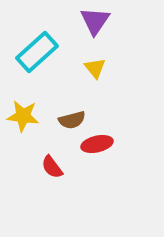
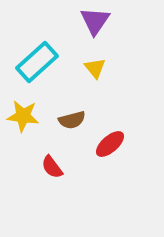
cyan rectangle: moved 10 px down
red ellipse: moved 13 px right; rotated 28 degrees counterclockwise
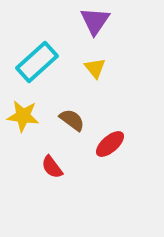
brown semicircle: rotated 128 degrees counterclockwise
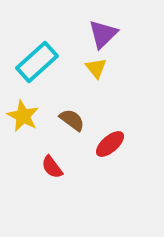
purple triangle: moved 8 px right, 13 px down; rotated 12 degrees clockwise
yellow triangle: moved 1 px right
yellow star: rotated 20 degrees clockwise
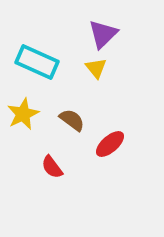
cyan rectangle: rotated 66 degrees clockwise
yellow star: moved 2 px up; rotated 20 degrees clockwise
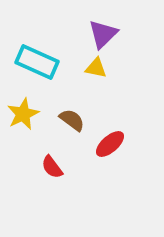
yellow triangle: rotated 40 degrees counterclockwise
